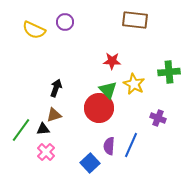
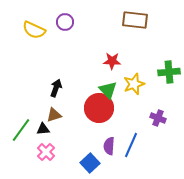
yellow star: rotated 25 degrees clockwise
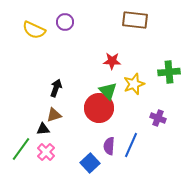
green triangle: moved 1 px down
green line: moved 19 px down
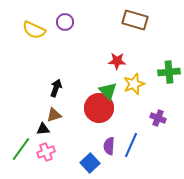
brown rectangle: rotated 10 degrees clockwise
red star: moved 5 px right
pink cross: rotated 24 degrees clockwise
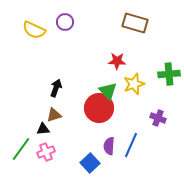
brown rectangle: moved 3 px down
green cross: moved 2 px down
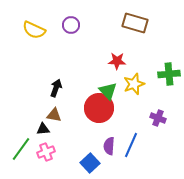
purple circle: moved 6 px right, 3 px down
brown triangle: rotated 28 degrees clockwise
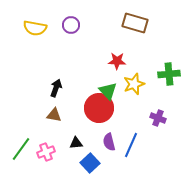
yellow semicircle: moved 1 px right, 2 px up; rotated 15 degrees counterclockwise
black triangle: moved 33 px right, 14 px down
purple semicircle: moved 4 px up; rotated 18 degrees counterclockwise
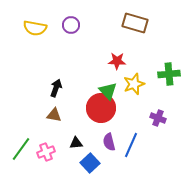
red circle: moved 2 px right
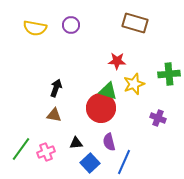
green triangle: rotated 30 degrees counterclockwise
blue line: moved 7 px left, 17 px down
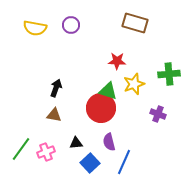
purple cross: moved 4 px up
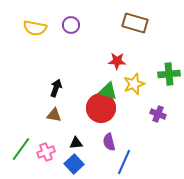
blue square: moved 16 px left, 1 px down
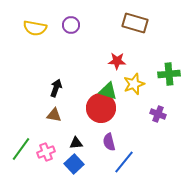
blue line: rotated 15 degrees clockwise
